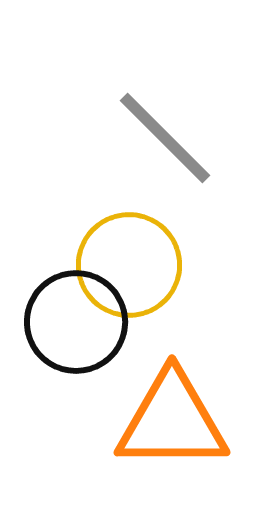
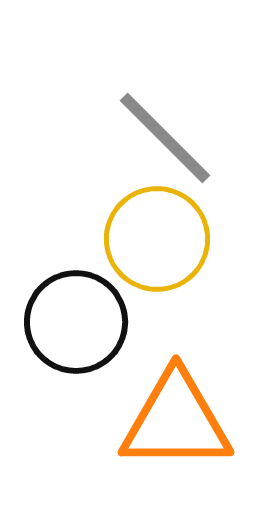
yellow circle: moved 28 px right, 26 px up
orange triangle: moved 4 px right
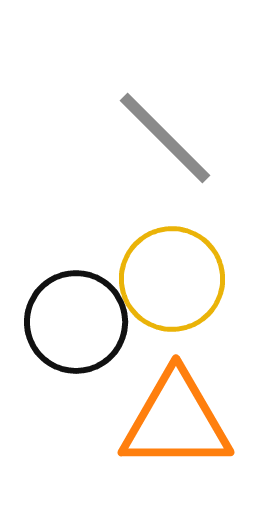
yellow circle: moved 15 px right, 40 px down
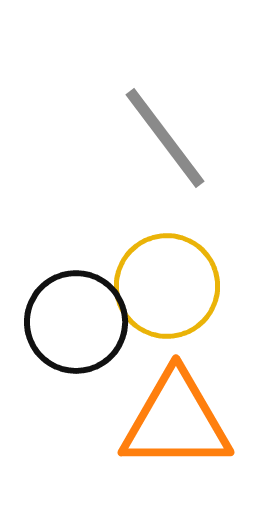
gray line: rotated 8 degrees clockwise
yellow circle: moved 5 px left, 7 px down
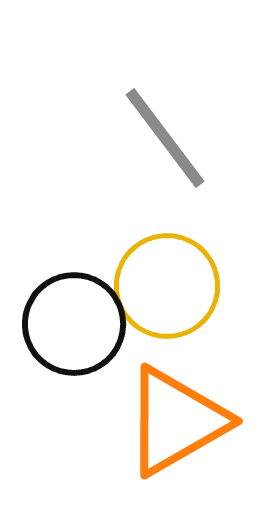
black circle: moved 2 px left, 2 px down
orange triangle: rotated 30 degrees counterclockwise
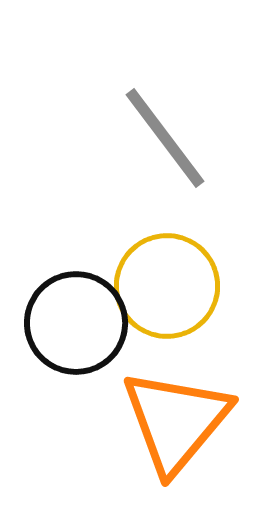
black circle: moved 2 px right, 1 px up
orange triangle: rotated 20 degrees counterclockwise
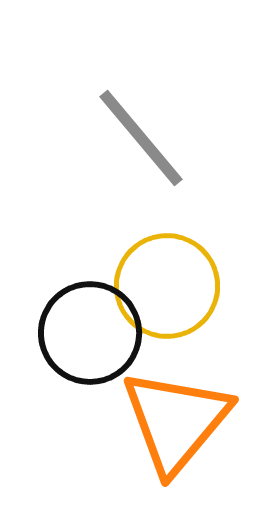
gray line: moved 24 px left; rotated 3 degrees counterclockwise
black circle: moved 14 px right, 10 px down
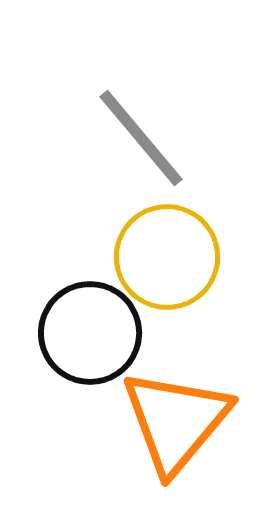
yellow circle: moved 29 px up
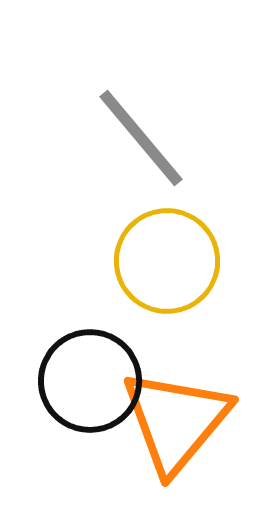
yellow circle: moved 4 px down
black circle: moved 48 px down
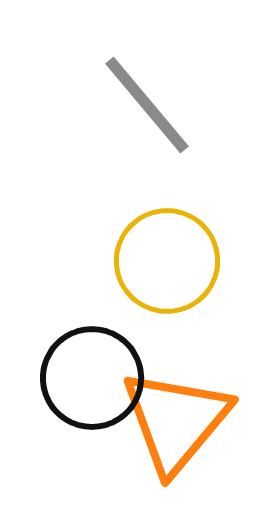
gray line: moved 6 px right, 33 px up
black circle: moved 2 px right, 3 px up
